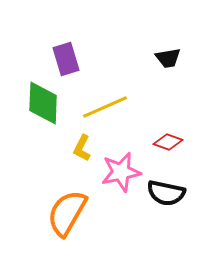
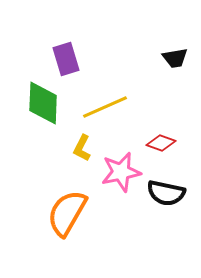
black trapezoid: moved 7 px right
red diamond: moved 7 px left, 1 px down
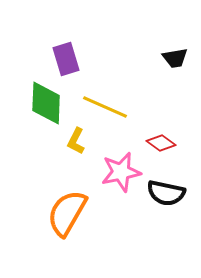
green diamond: moved 3 px right
yellow line: rotated 48 degrees clockwise
red diamond: rotated 16 degrees clockwise
yellow L-shape: moved 6 px left, 7 px up
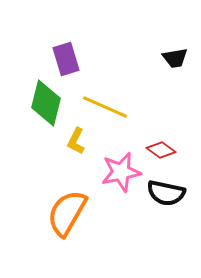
green diamond: rotated 12 degrees clockwise
red diamond: moved 7 px down
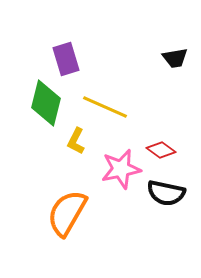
pink star: moved 3 px up
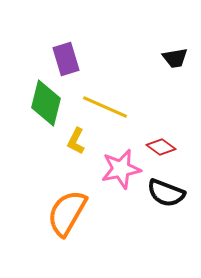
red diamond: moved 3 px up
black semicircle: rotated 9 degrees clockwise
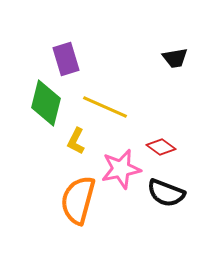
orange semicircle: moved 11 px right, 13 px up; rotated 15 degrees counterclockwise
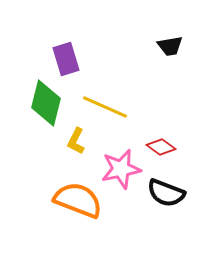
black trapezoid: moved 5 px left, 12 px up
orange semicircle: rotated 96 degrees clockwise
